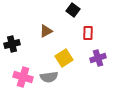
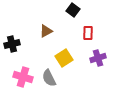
gray semicircle: moved 1 px down; rotated 72 degrees clockwise
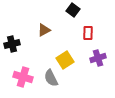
brown triangle: moved 2 px left, 1 px up
yellow square: moved 1 px right, 2 px down
gray semicircle: moved 2 px right
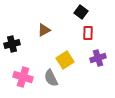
black square: moved 8 px right, 2 px down
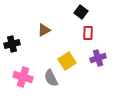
yellow square: moved 2 px right, 1 px down
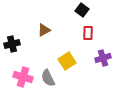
black square: moved 1 px right, 2 px up
purple cross: moved 5 px right
gray semicircle: moved 3 px left
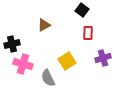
brown triangle: moved 5 px up
pink cross: moved 13 px up
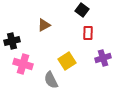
black cross: moved 3 px up
gray semicircle: moved 3 px right, 2 px down
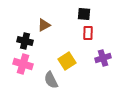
black square: moved 2 px right, 4 px down; rotated 32 degrees counterclockwise
black cross: moved 13 px right; rotated 28 degrees clockwise
